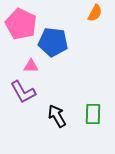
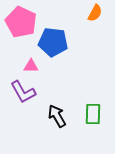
pink pentagon: moved 2 px up
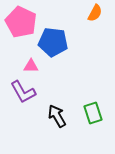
green rectangle: moved 1 px up; rotated 20 degrees counterclockwise
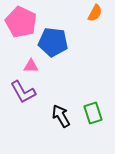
black arrow: moved 4 px right
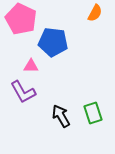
pink pentagon: moved 3 px up
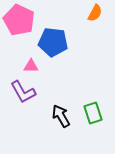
pink pentagon: moved 2 px left, 1 px down
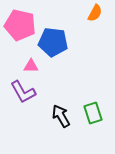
pink pentagon: moved 1 px right, 5 px down; rotated 12 degrees counterclockwise
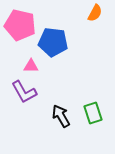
purple L-shape: moved 1 px right
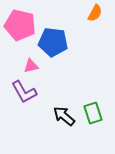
pink triangle: rotated 14 degrees counterclockwise
black arrow: moved 3 px right; rotated 20 degrees counterclockwise
